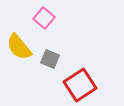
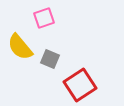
pink square: rotated 30 degrees clockwise
yellow semicircle: moved 1 px right
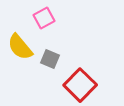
pink square: rotated 10 degrees counterclockwise
red square: rotated 12 degrees counterclockwise
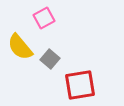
gray square: rotated 18 degrees clockwise
red square: rotated 36 degrees clockwise
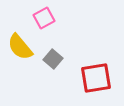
gray square: moved 3 px right
red square: moved 16 px right, 7 px up
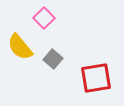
pink square: rotated 15 degrees counterclockwise
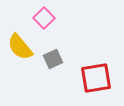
gray square: rotated 24 degrees clockwise
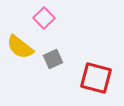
yellow semicircle: rotated 12 degrees counterclockwise
red square: rotated 24 degrees clockwise
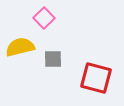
yellow semicircle: rotated 128 degrees clockwise
gray square: rotated 24 degrees clockwise
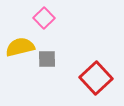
gray square: moved 6 px left
red square: rotated 32 degrees clockwise
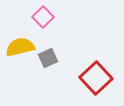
pink square: moved 1 px left, 1 px up
gray square: moved 1 px right, 1 px up; rotated 24 degrees counterclockwise
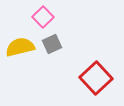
gray square: moved 4 px right, 14 px up
